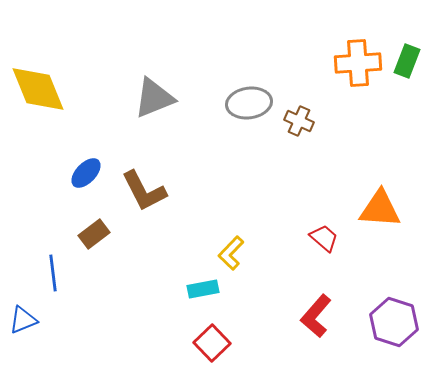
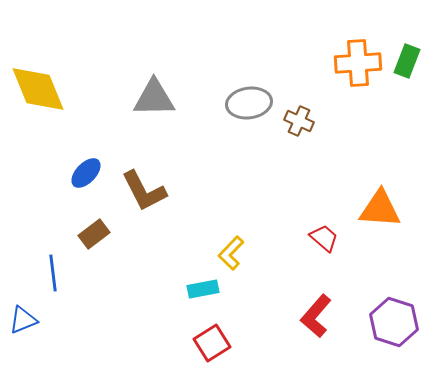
gray triangle: rotated 21 degrees clockwise
red square: rotated 12 degrees clockwise
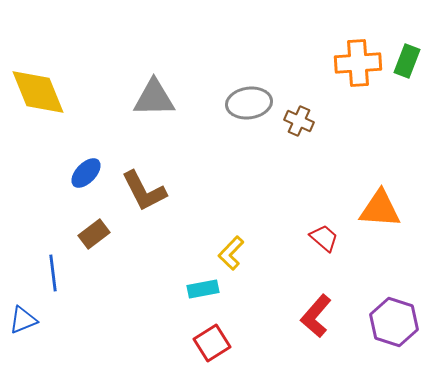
yellow diamond: moved 3 px down
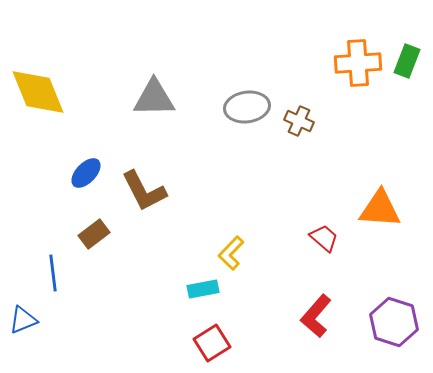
gray ellipse: moved 2 px left, 4 px down
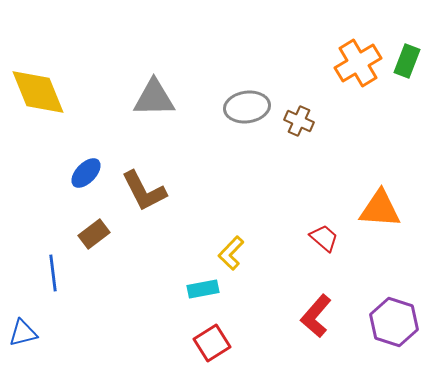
orange cross: rotated 27 degrees counterclockwise
blue triangle: moved 13 px down; rotated 8 degrees clockwise
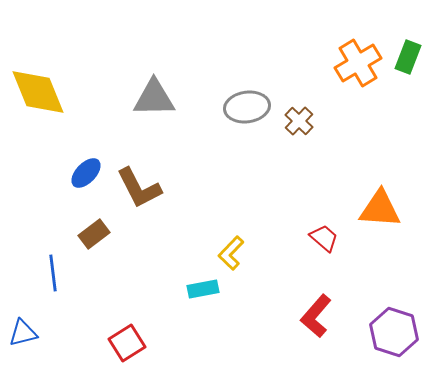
green rectangle: moved 1 px right, 4 px up
brown cross: rotated 20 degrees clockwise
brown L-shape: moved 5 px left, 3 px up
purple hexagon: moved 10 px down
red square: moved 85 px left
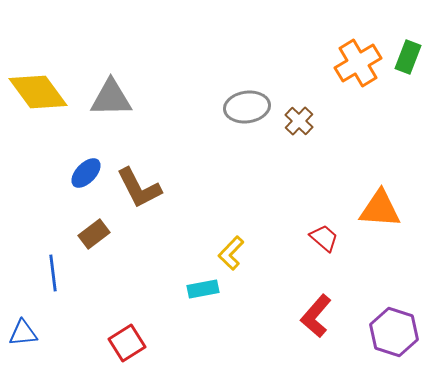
yellow diamond: rotated 14 degrees counterclockwise
gray triangle: moved 43 px left
blue triangle: rotated 8 degrees clockwise
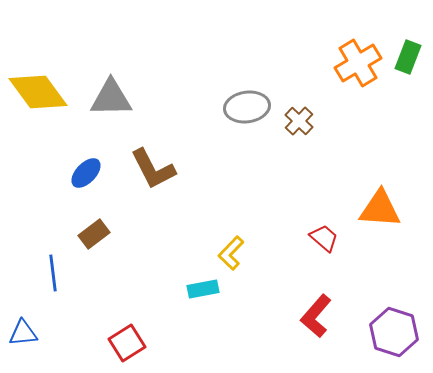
brown L-shape: moved 14 px right, 19 px up
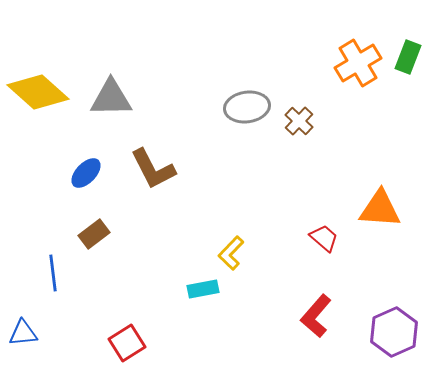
yellow diamond: rotated 12 degrees counterclockwise
purple hexagon: rotated 18 degrees clockwise
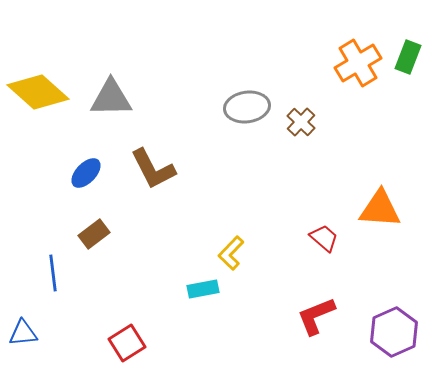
brown cross: moved 2 px right, 1 px down
red L-shape: rotated 27 degrees clockwise
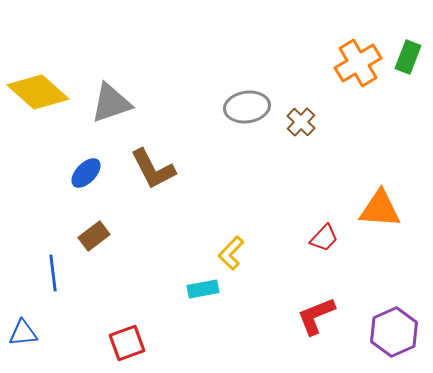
gray triangle: moved 5 px down; rotated 18 degrees counterclockwise
brown rectangle: moved 2 px down
red trapezoid: rotated 92 degrees clockwise
red square: rotated 12 degrees clockwise
